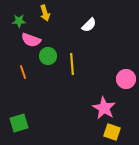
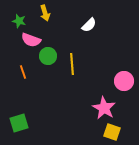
green star: rotated 16 degrees clockwise
pink circle: moved 2 px left, 2 px down
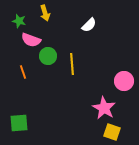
green square: rotated 12 degrees clockwise
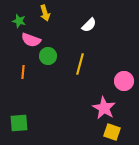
yellow line: moved 8 px right; rotated 20 degrees clockwise
orange line: rotated 24 degrees clockwise
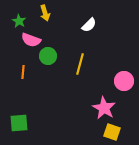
green star: rotated 16 degrees clockwise
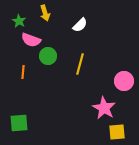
white semicircle: moved 9 px left
yellow square: moved 5 px right; rotated 24 degrees counterclockwise
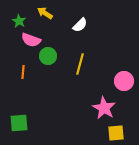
yellow arrow: rotated 140 degrees clockwise
yellow square: moved 1 px left, 1 px down
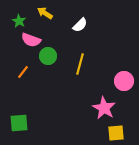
orange line: rotated 32 degrees clockwise
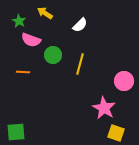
green circle: moved 5 px right, 1 px up
orange line: rotated 56 degrees clockwise
green square: moved 3 px left, 9 px down
yellow square: rotated 24 degrees clockwise
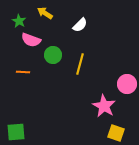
pink circle: moved 3 px right, 3 px down
pink star: moved 2 px up
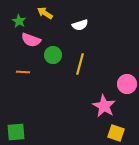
white semicircle: rotated 28 degrees clockwise
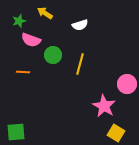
green star: rotated 24 degrees clockwise
yellow square: rotated 12 degrees clockwise
